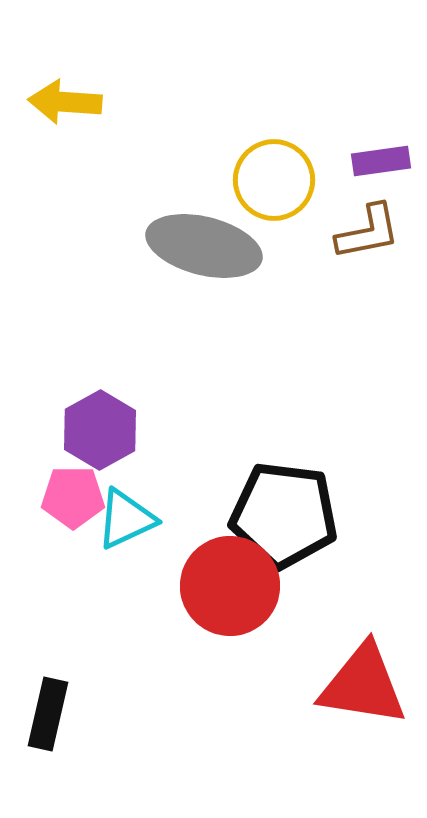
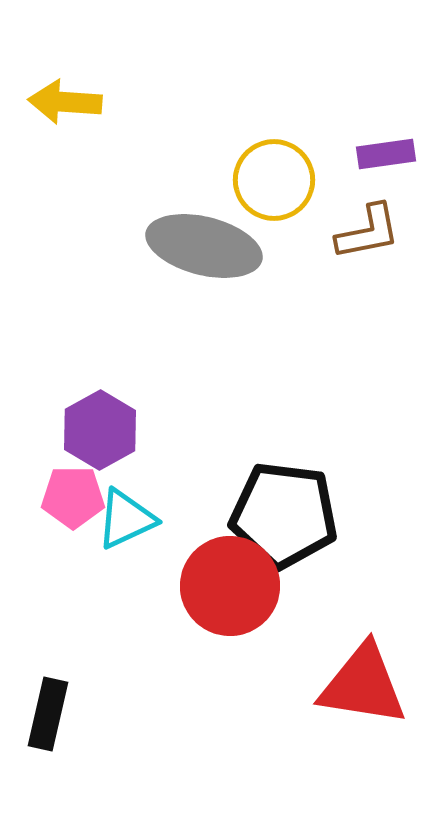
purple rectangle: moved 5 px right, 7 px up
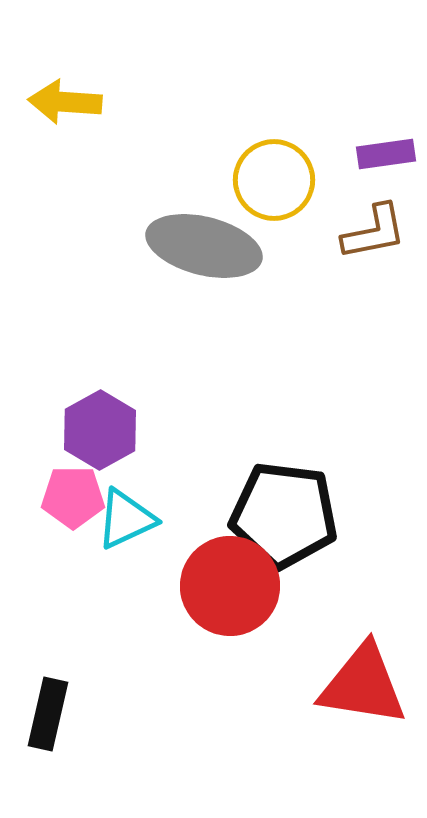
brown L-shape: moved 6 px right
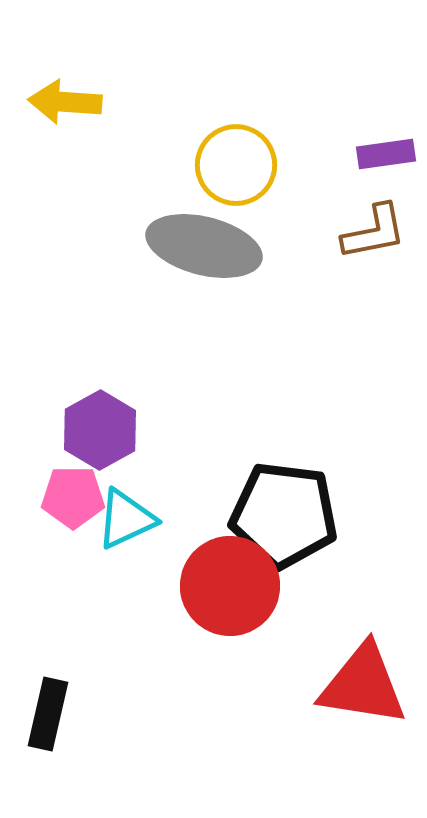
yellow circle: moved 38 px left, 15 px up
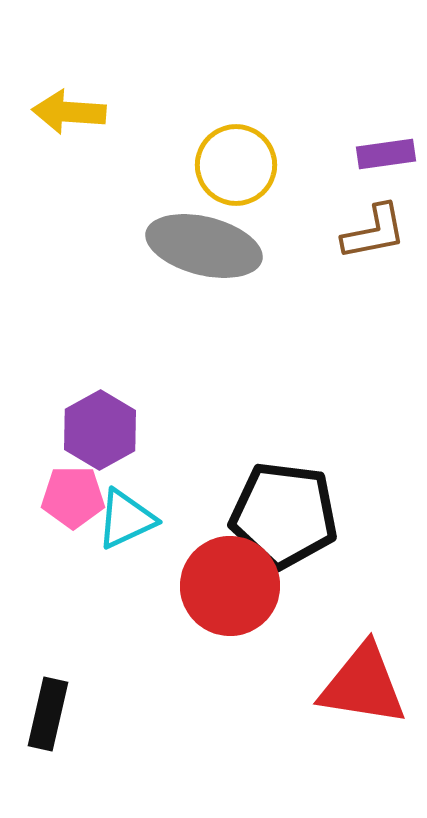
yellow arrow: moved 4 px right, 10 px down
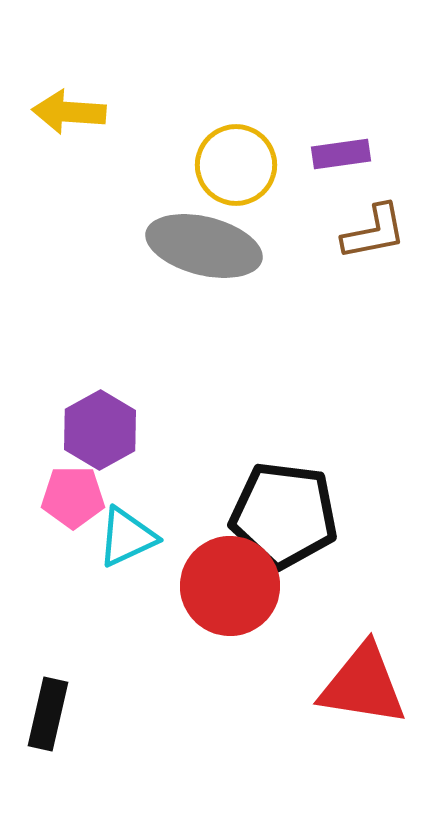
purple rectangle: moved 45 px left
cyan triangle: moved 1 px right, 18 px down
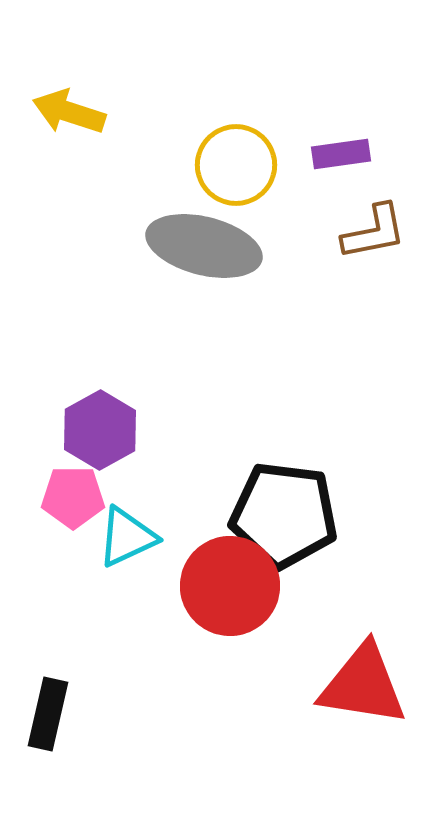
yellow arrow: rotated 14 degrees clockwise
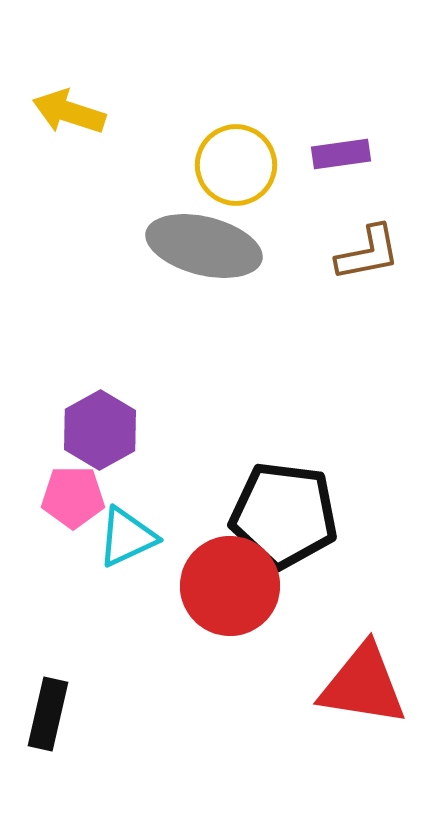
brown L-shape: moved 6 px left, 21 px down
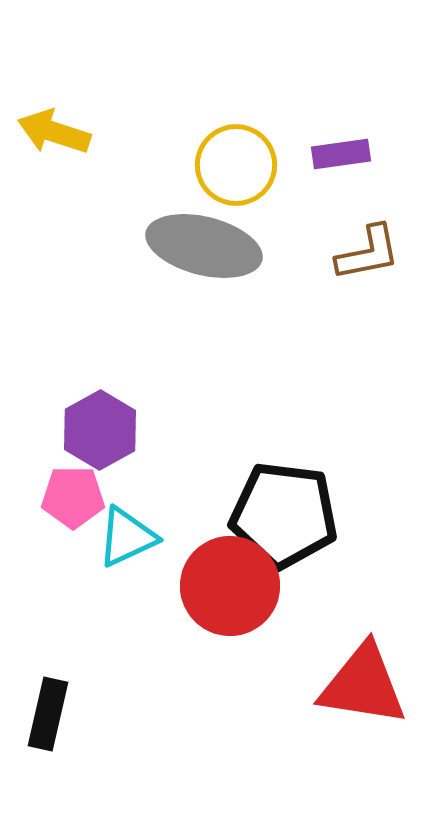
yellow arrow: moved 15 px left, 20 px down
